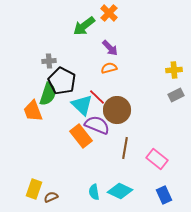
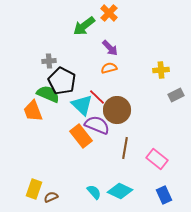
yellow cross: moved 13 px left
green semicircle: rotated 85 degrees counterclockwise
cyan semicircle: rotated 147 degrees clockwise
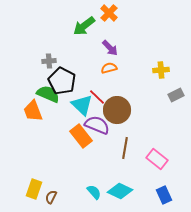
brown semicircle: rotated 40 degrees counterclockwise
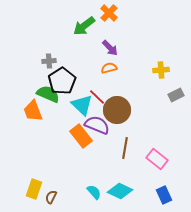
black pentagon: rotated 12 degrees clockwise
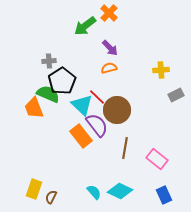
green arrow: moved 1 px right
orange trapezoid: moved 1 px right, 3 px up
purple semicircle: rotated 30 degrees clockwise
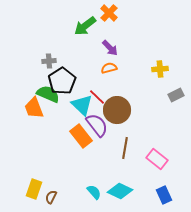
yellow cross: moved 1 px left, 1 px up
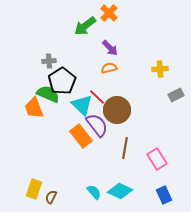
pink rectangle: rotated 20 degrees clockwise
